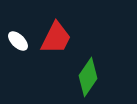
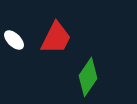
white ellipse: moved 4 px left, 1 px up
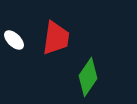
red trapezoid: rotated 18 degrees counterclockwise
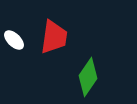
red trapezoid: moved 2 px left, 1 px up
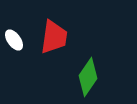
white ellipse: rotated 10 degrees clockwise
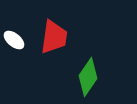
white ellipse: rotated 15 degrees counterclockwise
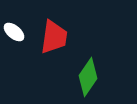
white ellipse: moved 8 px up
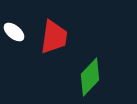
green diamond: moved 2 px right; rotated 9 degrees clockwise
